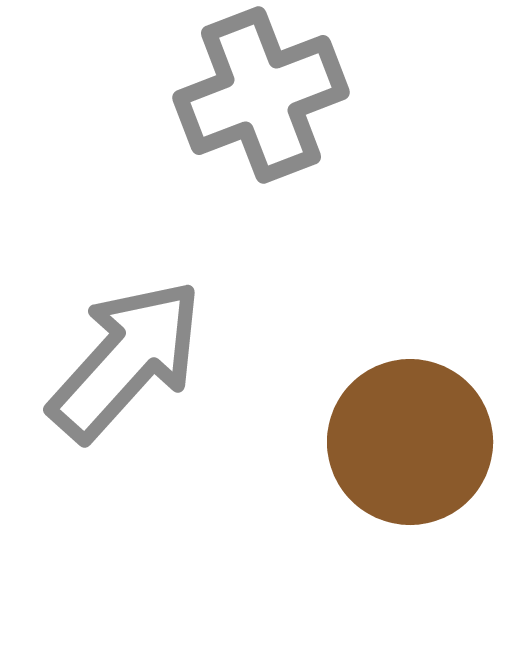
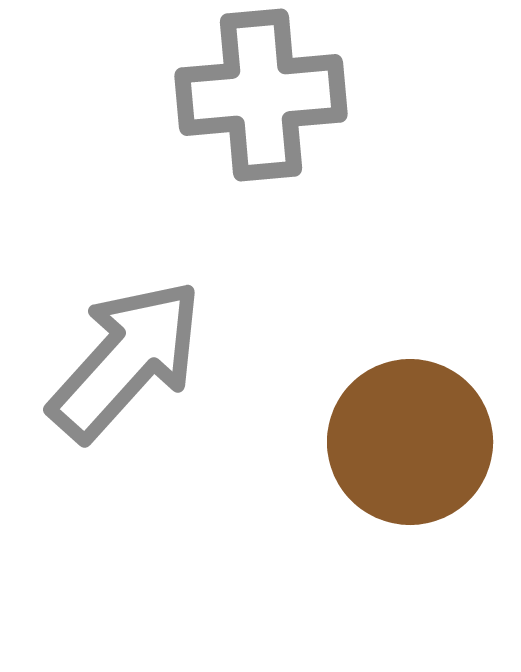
gray cross: rotated 16 degrees clockwise
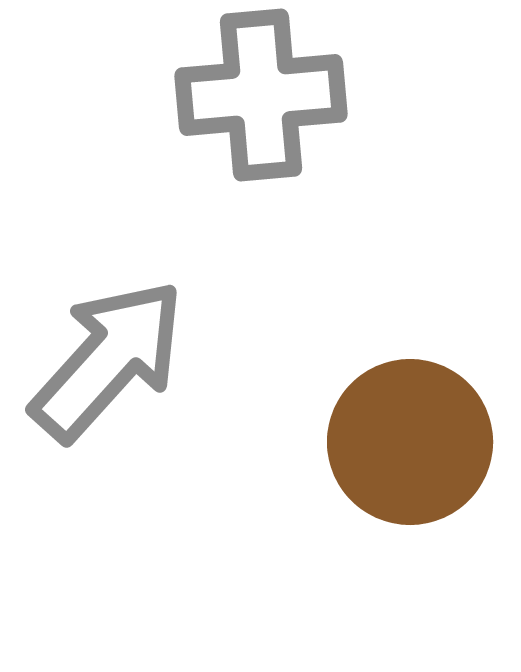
gray arrow: moved 18 px left
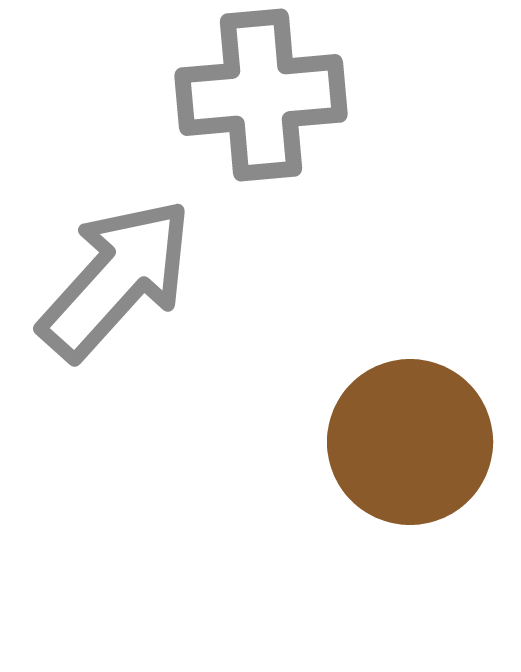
gray arrow: moved 8 px right, 81 px up
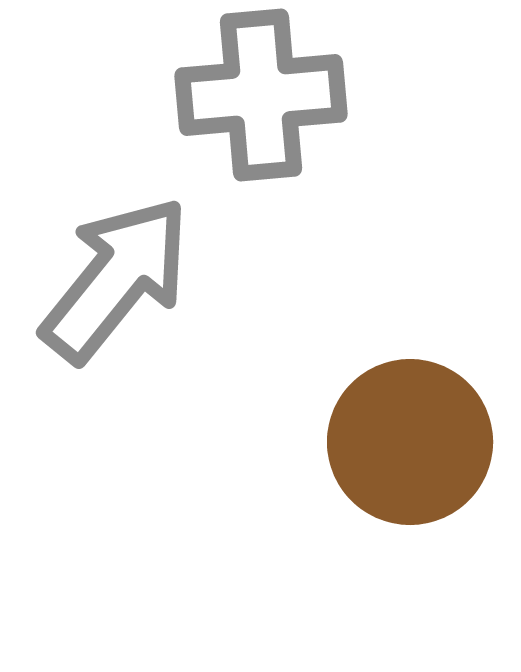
gray arrow: rotated 3 degrees counterclockwise
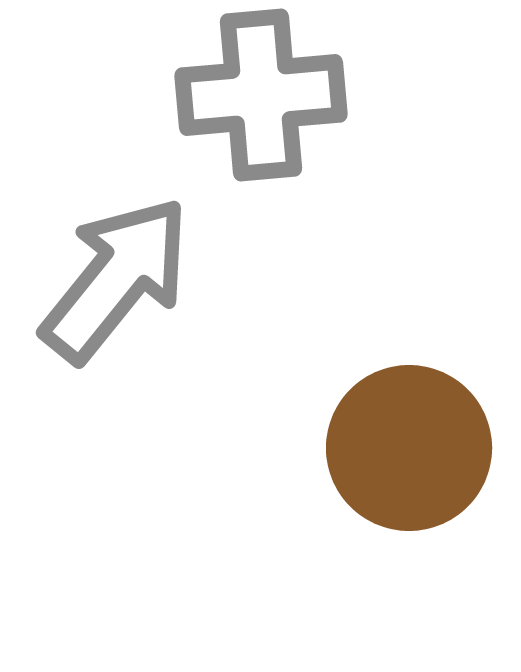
brown circle: moved 1 px left, 6 px down
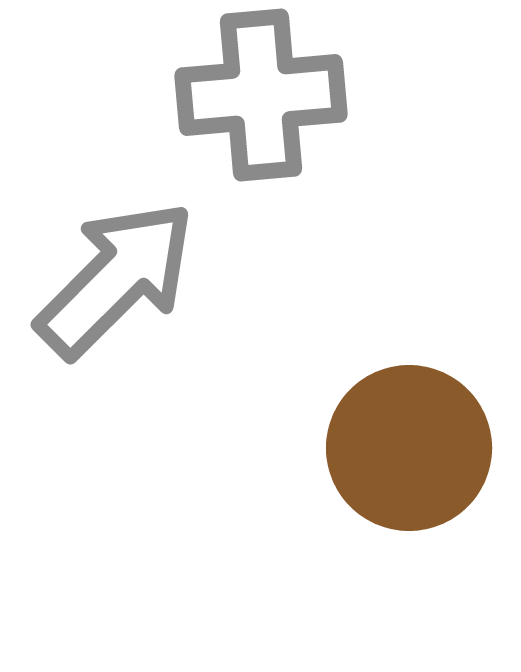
gray arrow: rotated 6 degrees clockwise
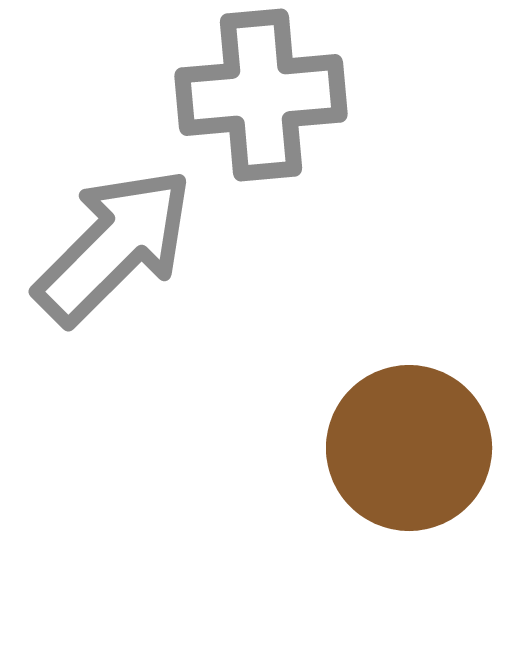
gray arrow: moved 2 px left, 33 px up
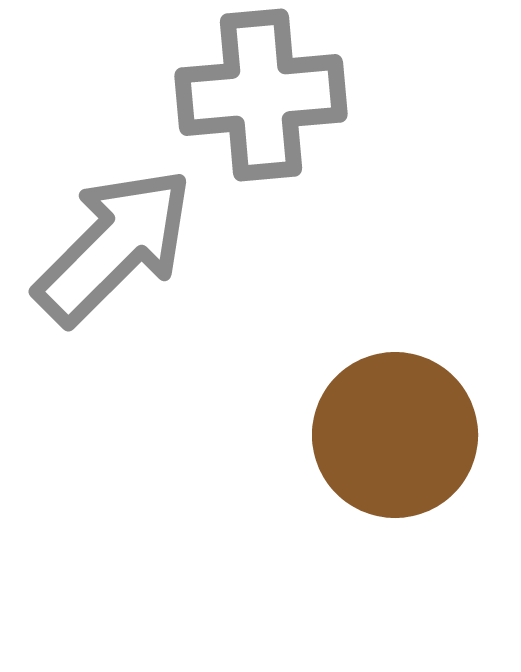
brown circle: moved 14 px left, 13 px up
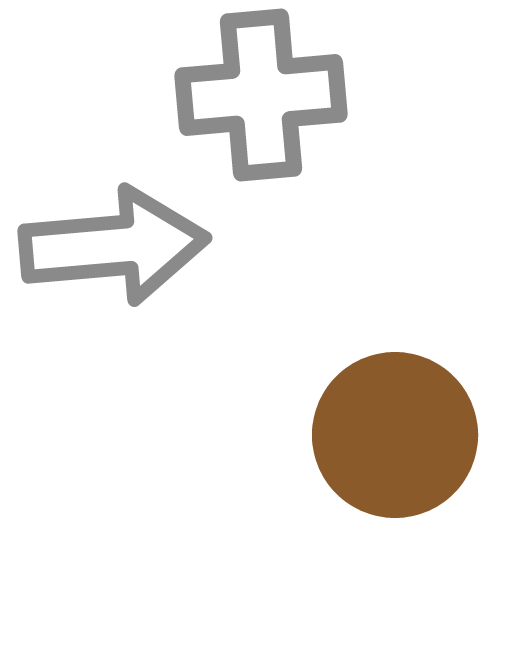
gray arrow: rotated 40 degrees clockwise
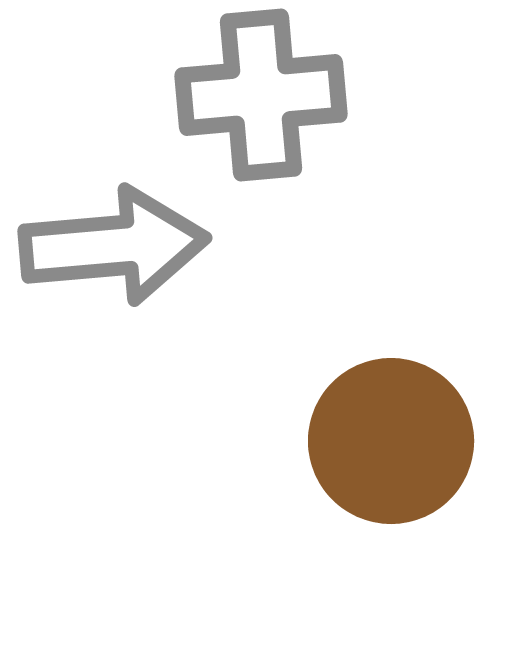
brown circle: moved 4 px left, 6 px down
